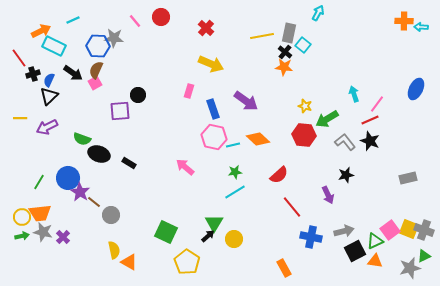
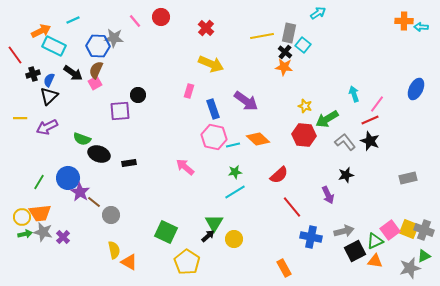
cyan arrow at (318, 13): rotated 28 degrees clockwise
red line at (19, 58): moved 4 px left, 3 px up
black rectangle at (129, 163): rotated 40 degrees counterclockwise
green arrow at (22, 236): moved 3 px right, 2 px up
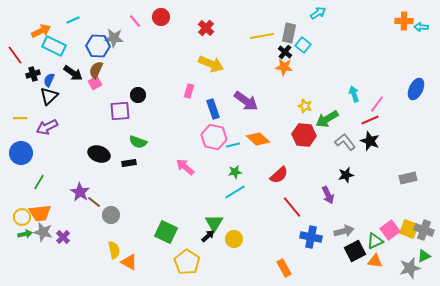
green semicircle at (82, 139): moved 56 px right, 3 px down
blue circle at (68, 178): moved 47 px left, 25 px up
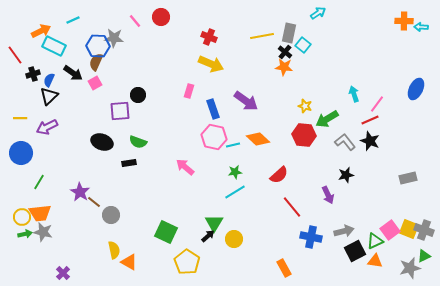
red cross at (206, 28): moved 3 px right, 9 px down; rotated 21 degrees counterclockwise
brown semicircle at (96, 70): moved 8 px up
black ellipse at (99, 154): moved 3 px right, 12 px up
purple cross at (63, 237): moved 36 px down
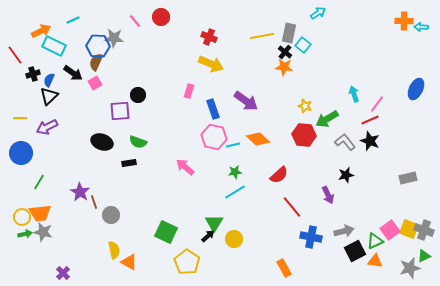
brown line at (94, 202): rotated 32 degrees clockwise
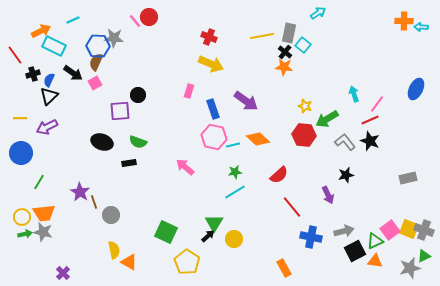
red circle at (161, 17): moved 12 px left
orange trapezoid at (40, 213): moved 4 px right
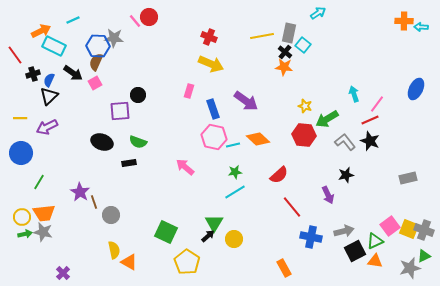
pink square at (390, 230): moved 4 px up
